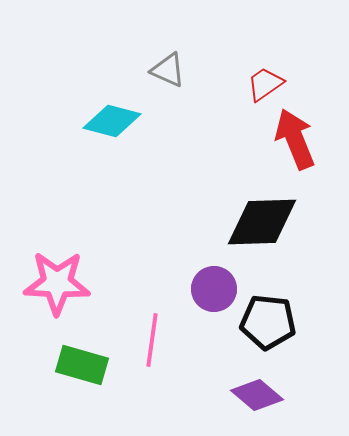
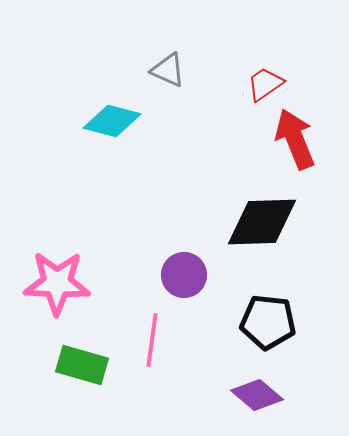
purple circle: moved 30 px left, 14 px up
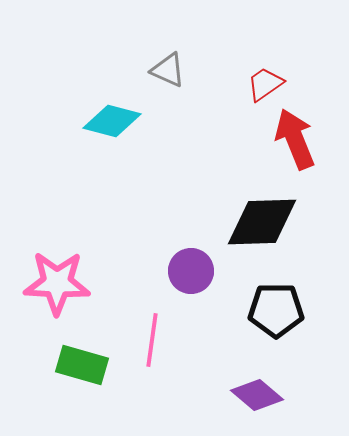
purple circle: moved 7 px right, 4 px up
black pentagon: moved 8 px right, 12 px up; rotated 6 degrees counterclockwise
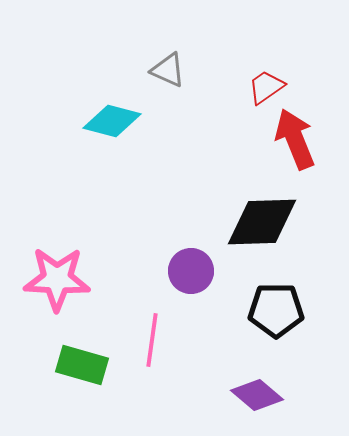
red trapezoid: moved 1 px right, 3 px down
pink star: moved 4 px up
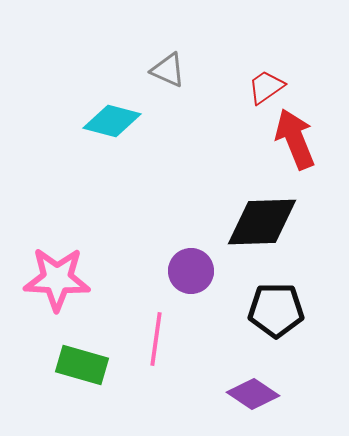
pink line: moved 4 px right, 1 px up
purple diamond: moved 4 px left, 1 px up; rotated 6 degrees counterclockwise
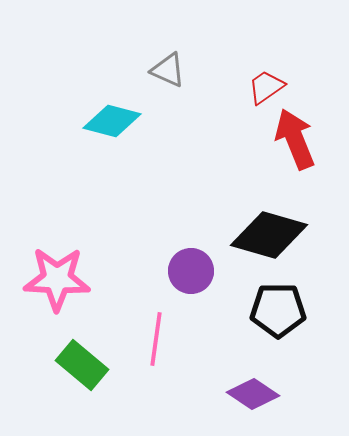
black diamond: moved 7 px right, 13 px down; rotated 18 degrees clockwise
black pentagon: moved 2 px right
green rectangle: rotated 24 degrees clockwise
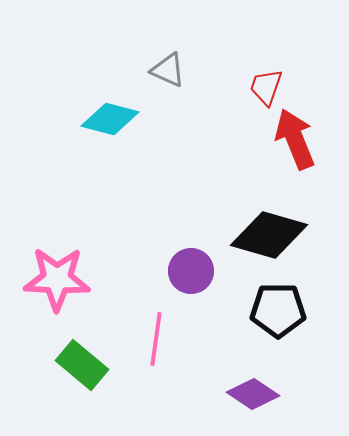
red trapezoid: rotated 36 degrees counterclockwise
cyan diamond: moved 2 px left, 2 px up
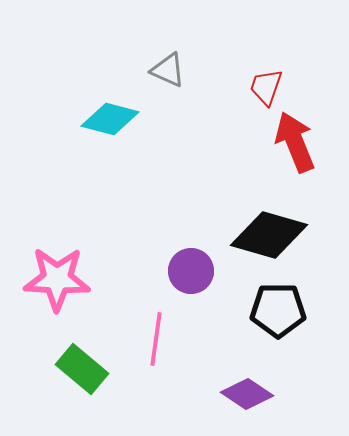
red arrow: moved 3 px down
green rectangle: moved 4 px down
purple diamond: moved 6 px left
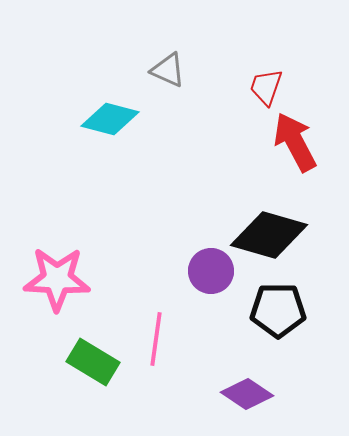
red arrow: rotated 6 degrees counterclockwise
purple circle: moved 20 px right
green rectangle: moved 11 px right, 7 px up; rotated 9 degrees counterclockwise
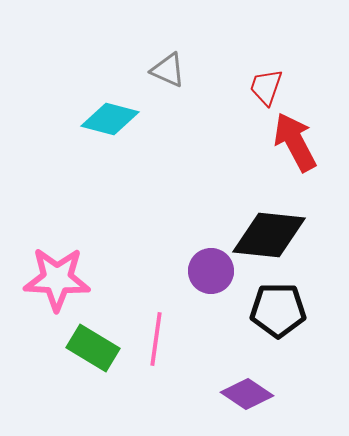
black diamond: rotated 10 degrees counterclockwise
green rectangle: moved 14 px up
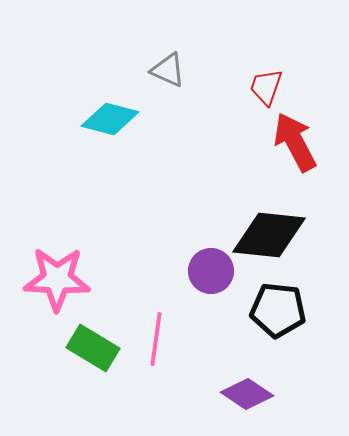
black pentagon: rotated 6 degrees clockwise
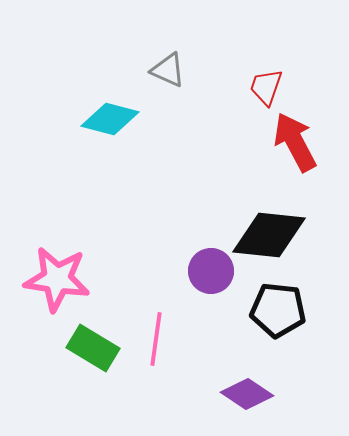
pink star: rotated 6 degrees clockwise
